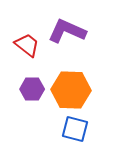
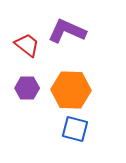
purple hexagon: moved 5 px left, 1 px up
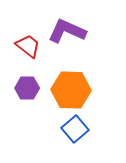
red trapezoid: moved 1 px right, 1 px down
blue square: rotated 36 degrees clockwise
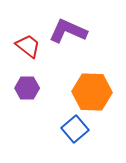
purple L-shape: moved 1 px right
orange hexagon: moved 21 px right, 2 px down
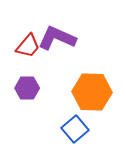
purple L-shape: moved 11 px left, 7 px down
red trapezoid: rotated 92 degrees clockwise
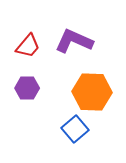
purple L-shape: moved 17 px right, 3 px down
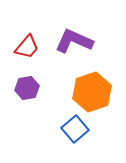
red trapezoid: moved 1 px left, 1 px down
purple hexagon: rotated 10 degrees counterclockwise
orange hexagon: rotated 21 degrees counterclockwise
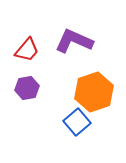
red trapezoid: moved 3 px down
orange hexagon: moved 2 px right
blue square: moved 2 px right, 7 px up
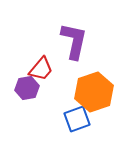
purple L-shape: rotated 78 degrees clockwise
red trapezoid: moved 14 px right, 19 px down
blue square: moved 3 px up; rotated 20 degrees clockwise
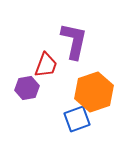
red trapezoid: moved 5 px right, 4 px up; rotated 20 degrees counterclockwise
